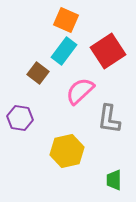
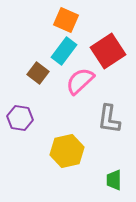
pink semicircle: moved 10 px up
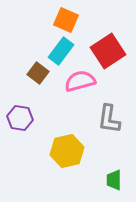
cyan rectangle: moved 3 px left
pink semicircle: rotated 28 degrees clockwise
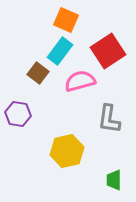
cyan rectangle: moved 1 px left
purple hexagon: moved 2 px left, 4 px up
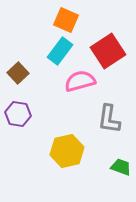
brown square: moved 20 px left; rotated 10 degrees clockwise
green trapezoid: moved 7 px right, 13 px up; rotated 110 degrees clockwise
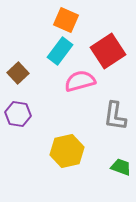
gray L-shape: moved 6 px right, 3 px up
